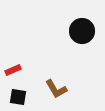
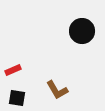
brown L-shape: moved 1 px right, 1 px down
black square: moved 1 px left, 1 px down
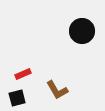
red rectangle: moved 10 px right, 4 px down
black square: rotated 24 degrees counterclockwise
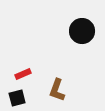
brown L-shape: rotated 50 degrees clockwise
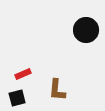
black circle: moved 4 px right, 1 px up
brown L-shape: rotated 15 degrees counterclockwise
